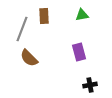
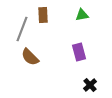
brown rectangle: moved 1 px left, 1 px up
brown semicircle: moved 1 px right, 1 px up
black cross: rotated 32 degrees counterclockwise
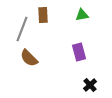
brown semicircle: moved 1 px left, 1 px down
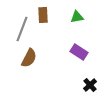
green triangle: moved 5 px left, 2 px down
purple rectangle: rotated 42 degrees counterclockwise
brown semicircle: rotated 108 degrees counterclockwise
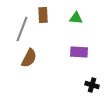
green triangle: moved 1 px left, 1 px down; rotated 16 degrees clockwise
purple rectangle: rotated 30 degrees counterclockwise
black cross: moved 2 px right; rotated 32 degrees counterclockwise
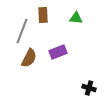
gray line: moved 2 px down
purple rectangle: moved 21 px left; rotated 24 degrees counterclockwise
black cross: moved 3 px left, 3 px down
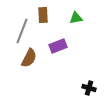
green triangle: rotated 16 degrees counterclockwise
purple rectangle: moved 6 px up
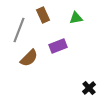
brown rectangle: rotated 21 degrees counterclockwise
gray line: moved 3 px left, 1 px up
brown semicircle: rotated 18 degrees clockwise
black cross: rotated 32 degrees clockwise
